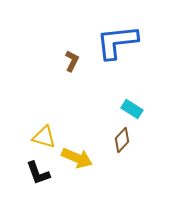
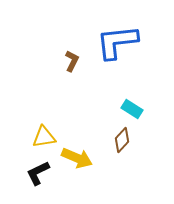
yellow triangle: rotated 25 degrees counterclockwise
black L-shape: rotated 84 degrees clockwise
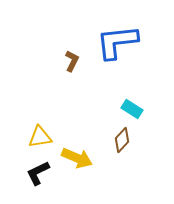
yellow triangle: moved 4 px left
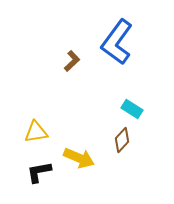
blue L-shape: rotated 48 degrees counterclockwise
brown L-shape: rotated 20 degrees clockwise
yellow triangle: moved 4 px left, 5 px up
yellow arrow: moved 2 px right
black L-shape: moved 1 px right, 1 px up; rotated 16 degrees clockwise
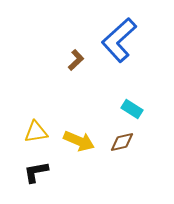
blue L-shape: moved 2 px right, 2 px up; rotated 12 degrees clockwise
brown L-shape: moved 4 px right, 1 px up
brown diamond: moved 2 px down; rotated 35 degrees clockwise
yellow arrow: moved 17 px up
black L-shape: moved 3 px left
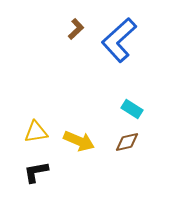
brown L-shape: moved 31 px up
brown diamond: moved 5 px right
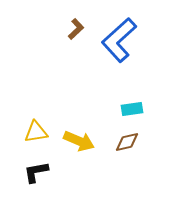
cyan rectangle: rotated 40 degrees counterclockwise
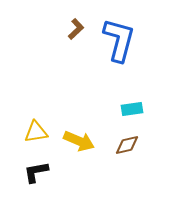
blue L-shape: rotated 147 degrees clockwise
brown diamond: moved 3 px down
